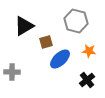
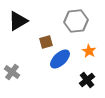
gray hexagon: rotated 20 degrees counterclockwise
black triangle: moved 6 px left, 5 px up
orange star: rotated 24 degrees clockwise
gray cross: rotated 35 degrees clockwise
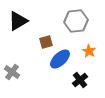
black cross: moved 7 px left
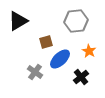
gray cross: moved 23 px right
black cross: moved 1 px right, 3 px up
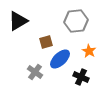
black cross: rotated 28 degrees counterclockwise
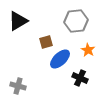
orange star: moved 1 px left, 1 px up
gray cross: moved 17 px left, 14 px down; rotated 21 degrees counterclockwise
black cross: moved 1 px left, 1 px down
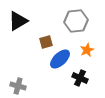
orange star: moved 1 px left; rotated 16 degrees clockwise
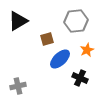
brown square: moved 1 px right, 3 px up
gray cross: rotated 28 degrees counterclockwise
